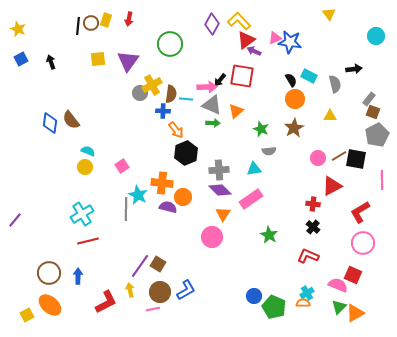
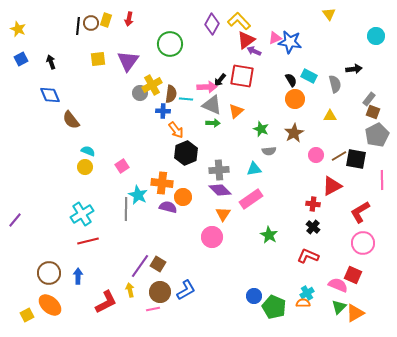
blue diamond at (50, 123): moved 28 px up; rotated 30 degrees counterclockwise
brown star at (294, 128): moved 5 px down
pink circle at (318, 158): moved 2 px left, 3 px up
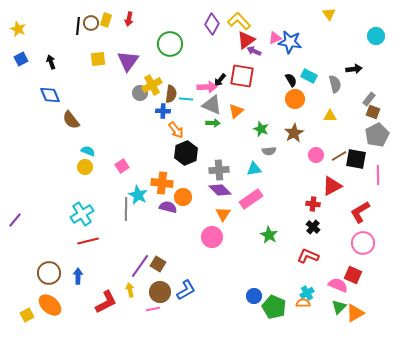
pink line at (382, 180): moved 4 px left, 5 px up
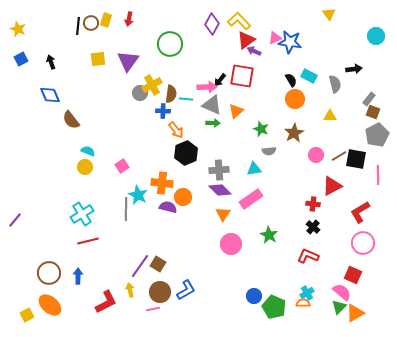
pink circle at (212, 237): moved 19 px right, 7 px down
pink semicircle at (338, 285): moved 4 px right, 7 px down; rotated 18 degrees clockwise
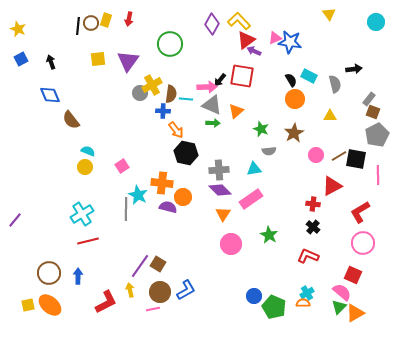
cyan circle at (376, 36): moved 14 px up
black hexagon at (186, 153): rotated 25 degrees counterclockwise
yellow square at (27, 315): moved 1 px right, 10 px up; rotated 16 degrees clockwise
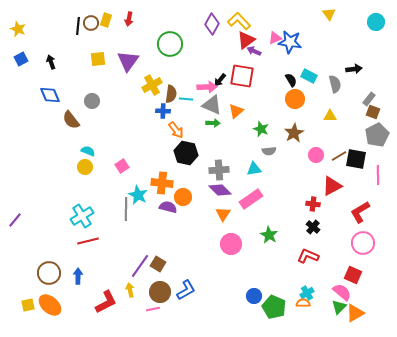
gray circle at (140, 93): moved 48 px left, 8 px down
cyan cross at (82, 214): moved 2 px down
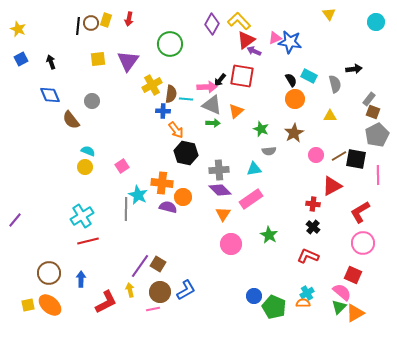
blue arrow at (78, 276): moved 3 px right, 3 px down
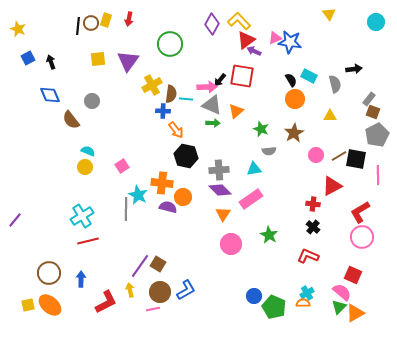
blue square at (21, 59): moved 7 px right, 1 px up
black hexagon at (186, 153): moved 3 px down
pink circle at (363, 243): moved 1 px left, 6 px up
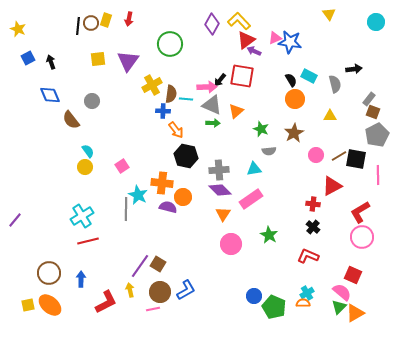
cyan semicircle at (88, 151): rotated 32 degrees clockwise
